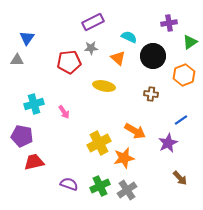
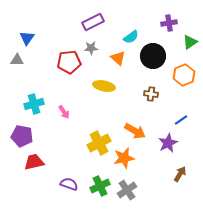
cyan semicircle: moved 2 px right; rotated 119 degrees clockwise
brown arrow: moved 4 px up; rotated 105 degrees counterclockwise
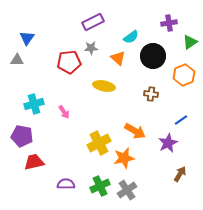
purple semicircle: moved 3 px left; rotated 18 degrees counterclockwise
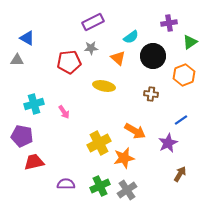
blue triangle: rotated 35 degrees counterclockwise
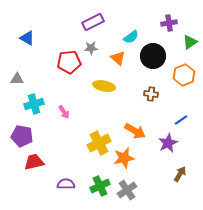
gray triangle: moved 19 px down
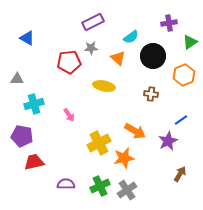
pink arrow: moved 5 px right, 3 px down
purple star: moved 2 px up
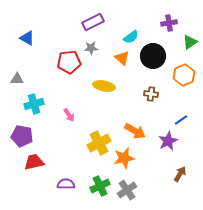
orange triangle: moved 4 px right
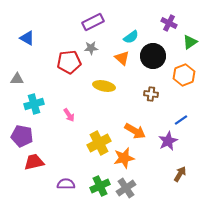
purple cross: rotated 35 degrees clockwise
gray cross: moved 1 px left, 2 px up
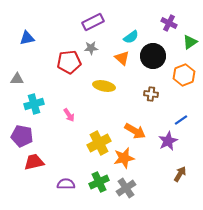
blue triangle: rotated 42 degrees counterclockwise
green cross: moved 1 px left, 4 px up
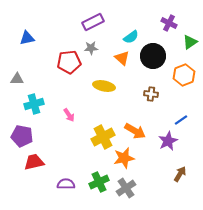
yellow cross: moved 4 px right, 6 px up
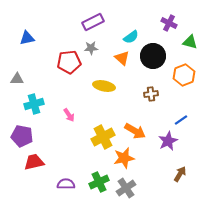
green triangle: rotated 49 degrees clockwise
brown cross: rotated 16 degrees counterclockwise
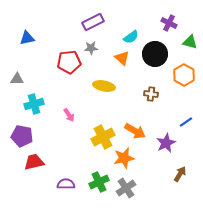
black circle: moved 2 px right, 2 px up
orange hexagon: rotated 10 degrees counterclockwise
brown cross: rotated 16 degrees clockwise
blue line: moved 5 px right, 2 px down
purple star: moved 2 px left, 2 px down
